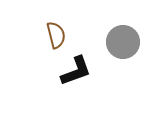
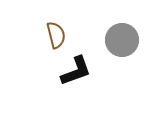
gray circle: moved 1 px left, 2 px up
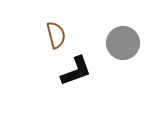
gray circle: moved 1 px right, 3 px down
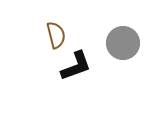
black L-shape: moved 5 px up
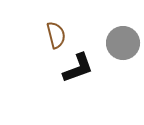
black L-shape: moved 2 px right, 2 px down
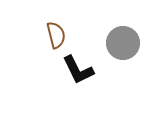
black L-shape: moved 2 px down; rotated 84 degrees clockwise
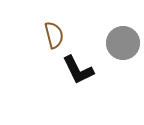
brown semicircle: moved 2 px left
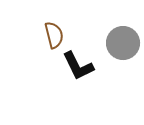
black L-shape: moved 4 px up
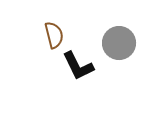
gray circle: moved 4 px left
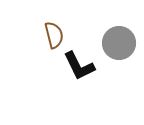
black L-shape: moved 1 px right
